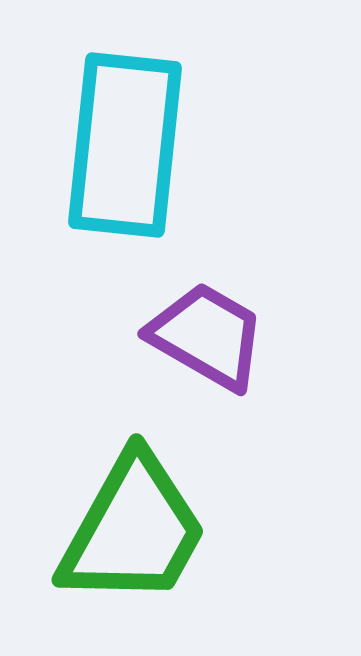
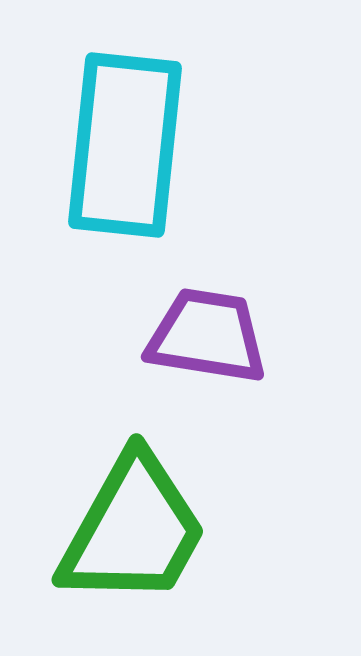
purple trapezoid: rotated 21 degrees counterclockwise
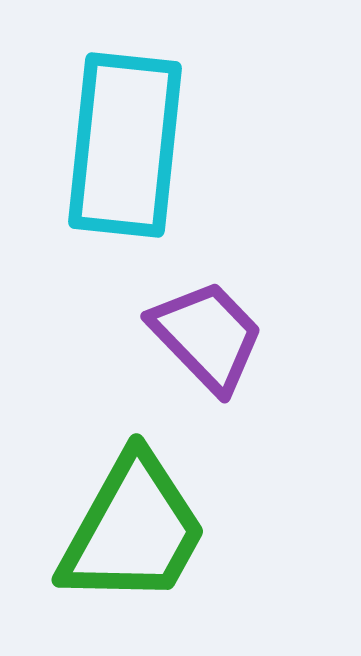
purple trapezoid: rotated 37 degrees clockwise
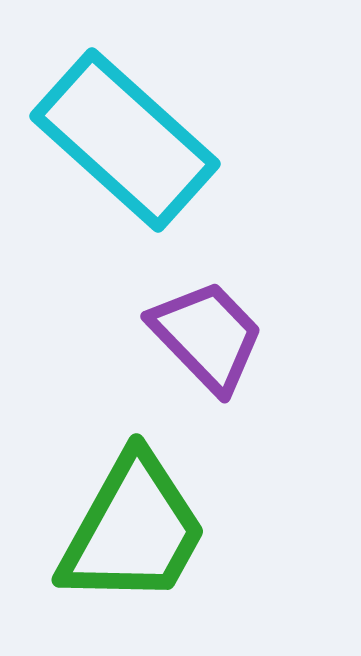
cyan rectangle: moved 5 px up; rotated 54 degrees counterclockwise
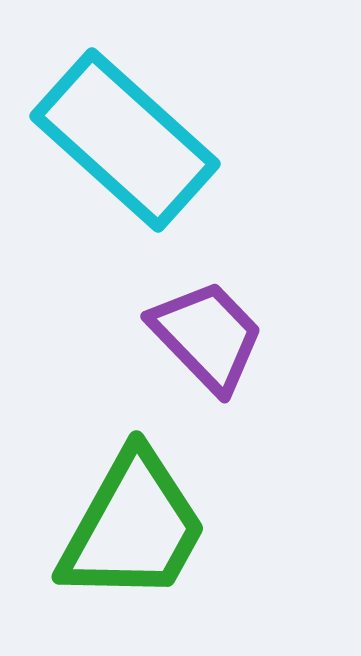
green trapezoid: moved 3 px up
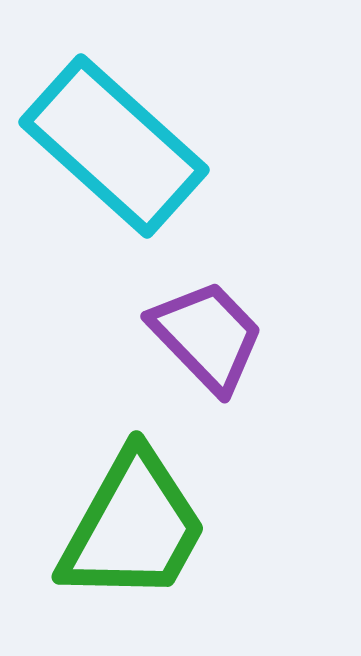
cyan rectangle: moved 11 px left, 6 px down
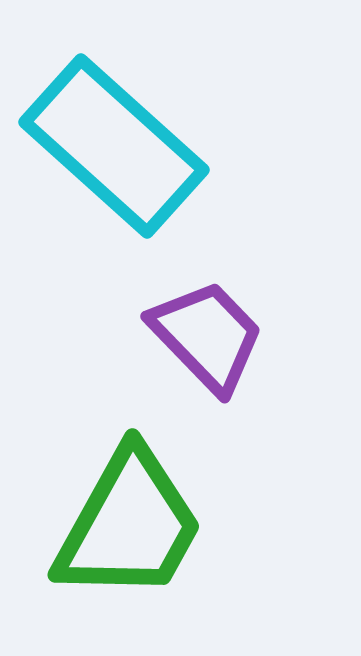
green trapezoid: moved 4 px left, 2 px up
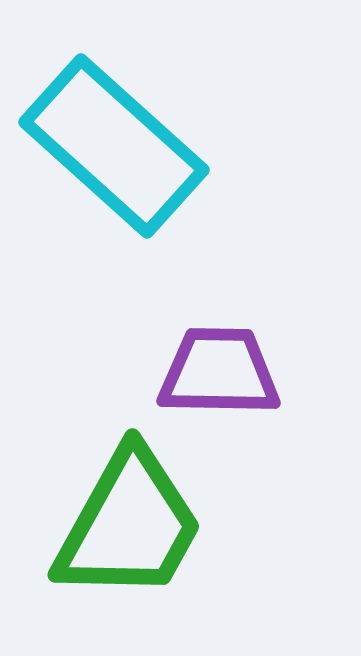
purple trapezoid: moved 12 px right, 36 px down; rotated 45 degrees counterclockwise
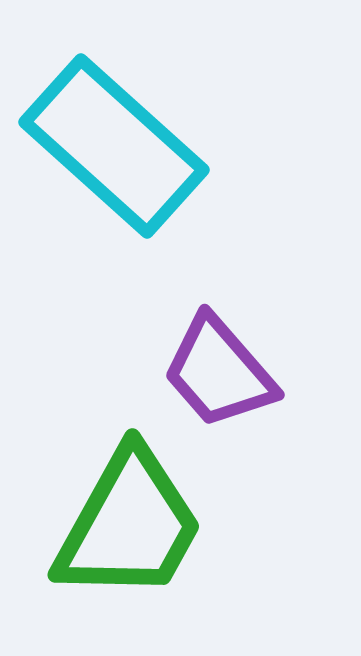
purple trapezoid: rotated 132 degrees counterclockwise
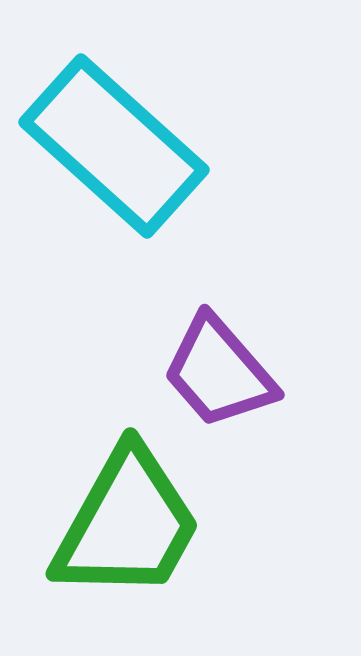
green trapezoid: moved 2 px left, 1 px up
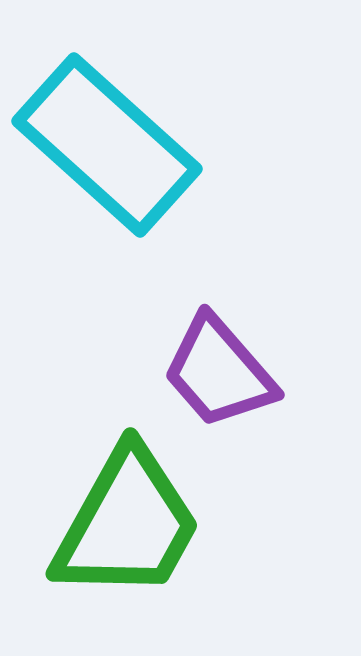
cyan rectangle: moved 7 px left, 1 px up
